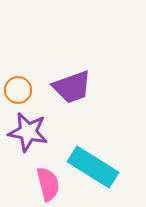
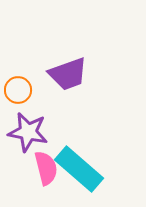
purple trapezoid: moved 4 px left, 13 px up
cyan rectangle: moved 14 px left, 2 px down; rotated 9 degrees clockwise
pink semicircle: moved 2 px left, 16 px up
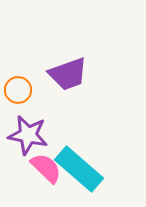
purple star: moved 3 px down
pink semicircle: rotated 32 degrees counterclockwise
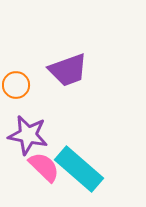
purple trapezoid: moved 4 px up
orange circle: moved 2 px left, 5 px up
pink semicircle: moved 2 px left, 1 px up
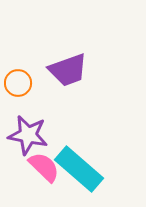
orange circle: moved 2 px right, 2 px up
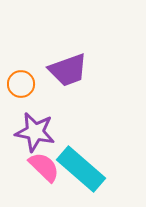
orange circle: moved 3 px right, 1 px down
purple star: moved 7 px right, 3 px up
cyan rectangle: moved 2 px right
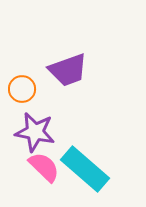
orange circle: moved 1 px right, 5 px down
cyan rectangle: moved 4 px right
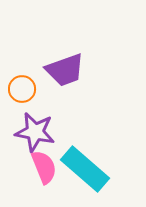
purple trapezoid: moved 3 px left
pink semicircle: rotated 24 degrees clockwise
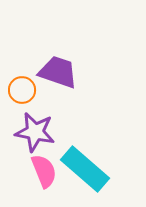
purple trapezoid: moved 7 px left, 2 px down; rotated 141 degrees counterclockwise
orange circle: moved 1 px down
pink semicircle: moved 4 px down
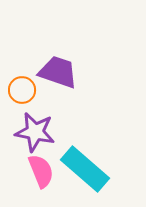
pink semicircle: moved 3 px left
